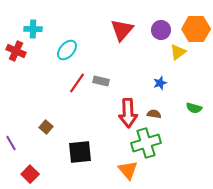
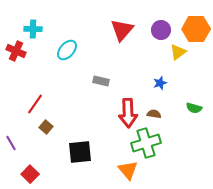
red line: moved 42 px left, 21 px down
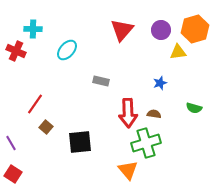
orange hexagon: moved 1 px left; rotated 16 degrees counterclockwise
yellow triangle: rotated 30 degrees clockwise
black square: moved 10 px up
red square: moved 17 px left; rotated 12 degrees counterclockwise
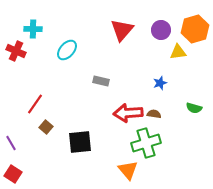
red arrow: rotated 88 degrees clockwise
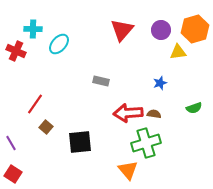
cyan ellipse: moved 8 px left, 6 px up
green semicircle: rotated 35 degrees counterclockwise
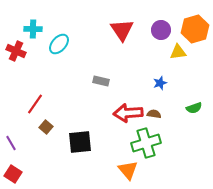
red triangle: rotated 15 degrees counterclockwise
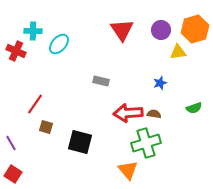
cyan cross: moved 2 px down
brown square: rotated 24 degrees counterclockwise
black square: rotated 20 degrees clockwise
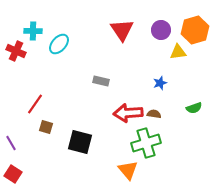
orange hexagon: moved 1 px down
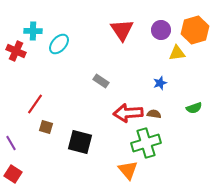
yellow triangle: moved 1 px left, 1 px down
gray rectangle: rotated 21 degrees clockwise
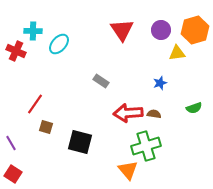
green cross: moved 3 px down
